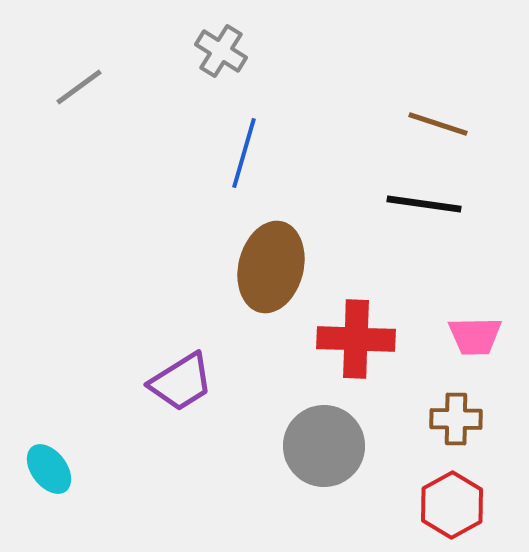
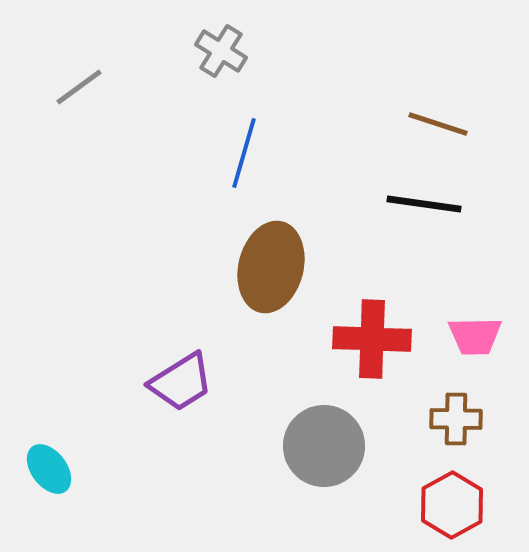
red cross: moved 16 px right
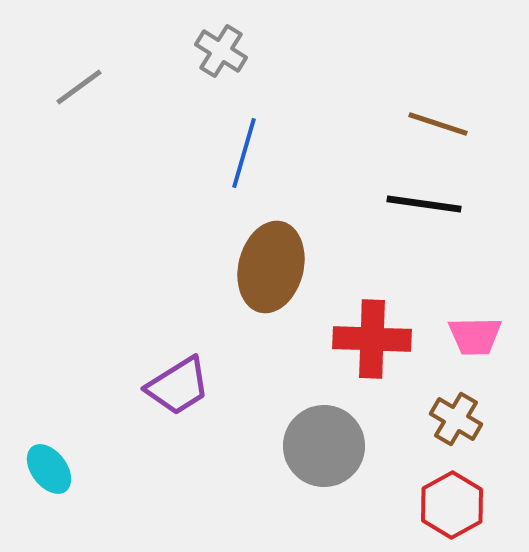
purple trapezoid: moved 3 px left, 4 px down
brown cross: rotated 30 degrees clockwise
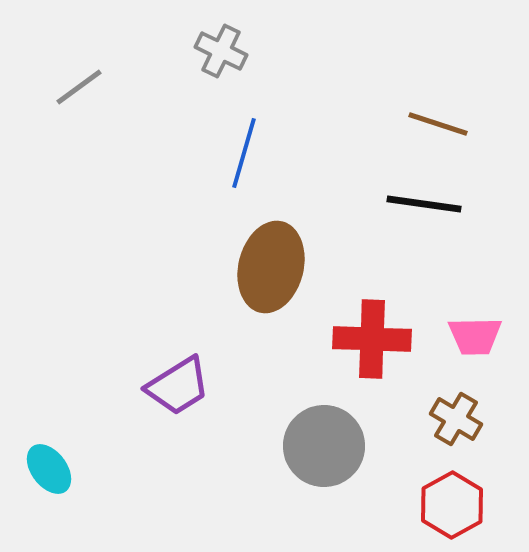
gray cross: rotated 6 degrees counterclockwise
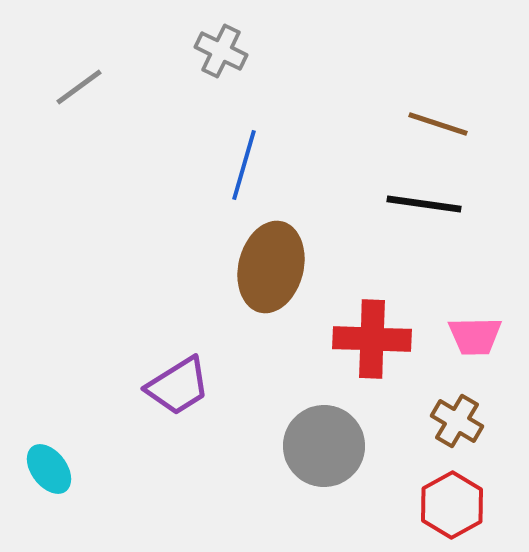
blue line: moved 12 px down
brown cross: moved 1 px right, 2 px down
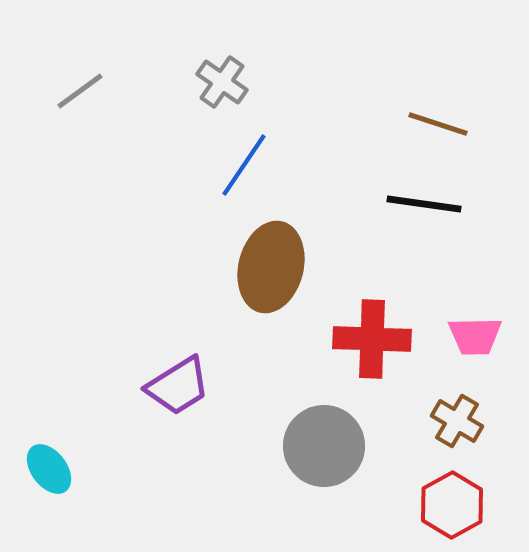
gray cross: moved 1 px right, 31 px down; rotated 9 degrees clockwise
gray line: moved 1 px right, 4 px down
blue line: rotated 18 degrees clockwise
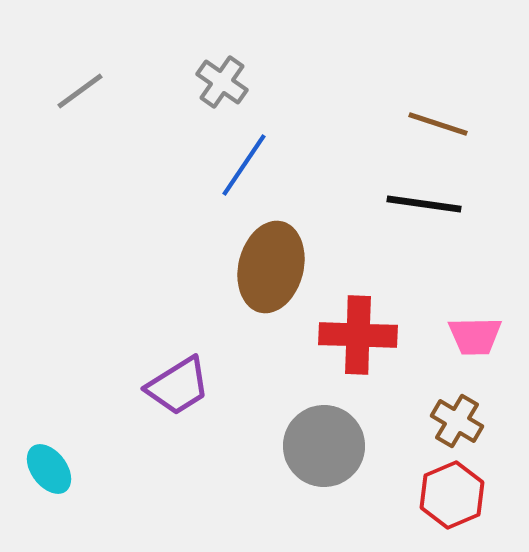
red cross: moved 14 px left, 4 px up
red hexagon: moved 10 px up; rotated 6 degrees clockwise
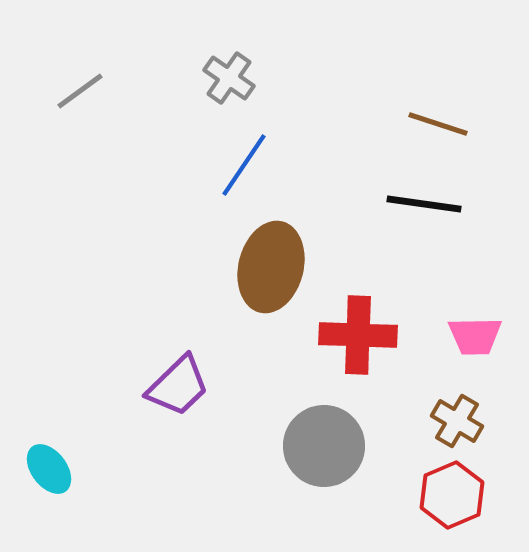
gray cross: moved 7 px right, 4 px up
purple trapezoid: rotated 12 degrees counterclockwise
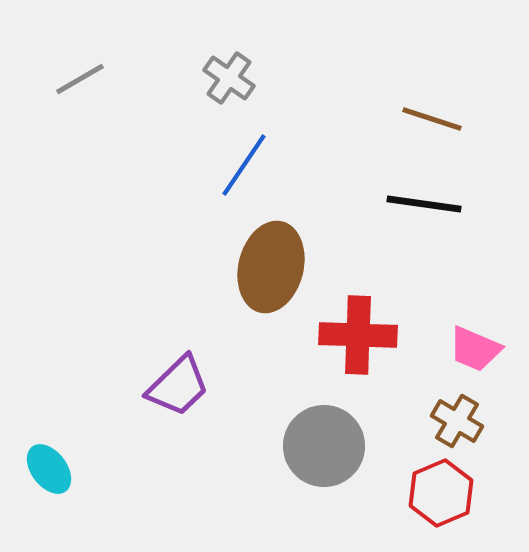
gray line: moved 12 px up; rotated 6 degrees clockwise
brown line: moved 6 px left, 5 px up
pink trapezoid: moved 13 px down; rotated 24 degrees clockwise
red hexagon: moved 11 px left, 2 px up
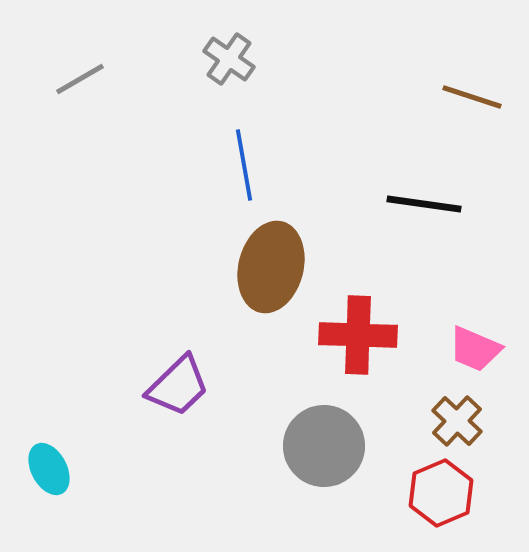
gray cross: moved 19 px up
brown line: moved 40 px right, 22 px up
blue line: rotated 44 degrees counterclockwise
brown cross: rotated 12 degrees clockwise
cyan ellipse: rotated 9 degrees clockwise
